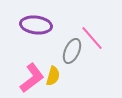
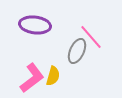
purple ellipse: moved 1 px left
pink line: moved 1 px left, 1 px up
gray ellipse: moved 5 px right
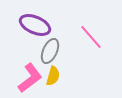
purple ellipse: rotated 16 degrees clockwise
gray ellipse: moved 27 px left
pink L-shape: moved 2 px left
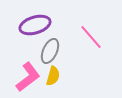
purple ellipse: rotated 40 degrees counterclockwise
pink L-shape: moved 2 px left, 1 px up
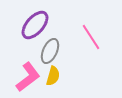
purple ellipse: rotated 32 degrees counterclockwise
pink line: rotated 8 degrees clockwise
